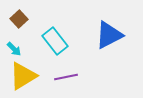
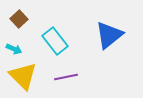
blue triangle: rotated 12 degrees counterclockwise
cyan arrow: rotated 21 degrees counterclockwise
yellow triangle: rotated 44 degrees counterclockwise
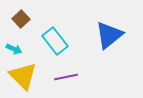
brown square: moved 2 px right
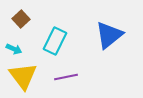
cyan rectangle: rotated 64 degrees clockwise
yellow triangle: rotated 8 degrees clockwise
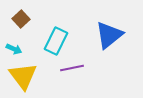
cyan rectangle: moved 1 px right
purple line: moved 6 px right, 9 px up
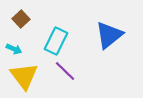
purple line: moved 7 px left, 3 px down; rotated 55 degrees clockwise
yellow triangle: moved 1 px right
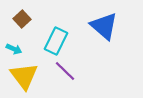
brown square: moved 1 px right
blue triangle: moved 5 px left, 9 px up; rotated 40 degrees counterclockwise
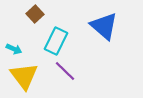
brown square: moved 13 px right, 5 px up
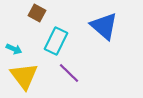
brown square: moved 2 px right, 1 px up; rotated 18 degrees counterclockwise
purple line: moved 4 px right, 2 px down
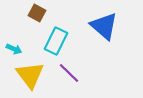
yellow triangle: moved 6 px right, 1 px up
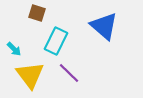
brown square: rotated 12 degrees counterclockwise
cyan arrow: rotated 21 degrees clockwise
